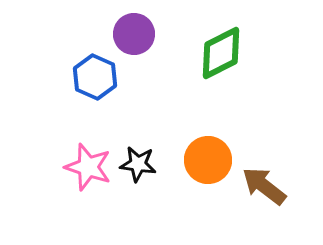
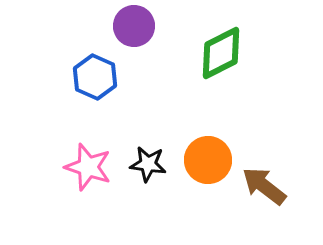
purple circle: moved 8 px up
black star: moved 10 px right
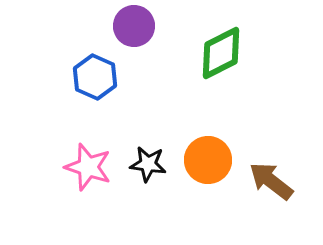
brown arrow: moved 7 px right, 5 px up
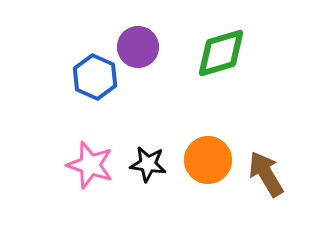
purple circle: moved 4 px right, 21 px down
green diamond: rotated 10 degrees clockwise
pink star: moved 2 px right, 2 px up
brown arrow: moved 5 px left, 7 px up; rotated 21 degrees clockwise
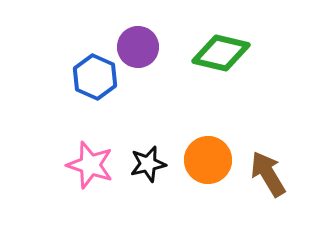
green diamond: rotated 30 degrees clockwise
black star: rotated 21 degrees counterclockwise
brown arrow: moved 2 px right
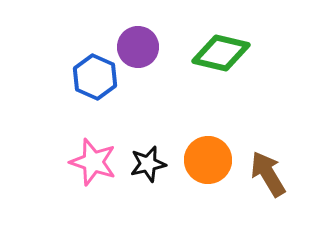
pink star: moved 3 px right, 3 px up
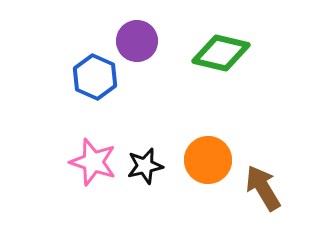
purple circle: moved 1 px left, 6 px up
black star: moved 3 px left, 2 px down
brown arrow: moved 5 px left, 14 px down
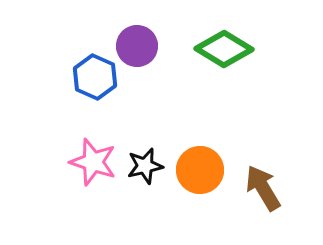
purple circle: moved 5 px down
green diamond: moved 3 px right, 4 px up; rotated 18 degrees clockwise
orange circle: moved 8 px left, 10 px down
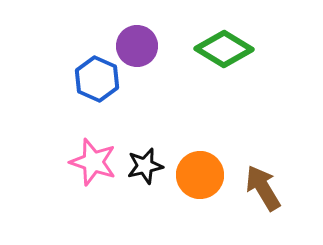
blue hexagon: moved 2 px right, 2 px down
orange circle: moved 5 px down
